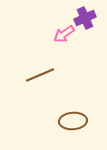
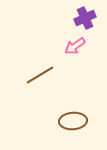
pink arrow: moved 11 px right, 12 px down
brown line: rotated 8 degrees counterclockwise
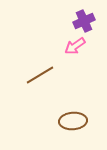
purple cross: moved 1 px left, 3 px down
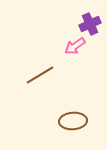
purple cross: moved 6 px right, 3 px down
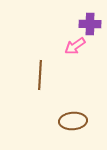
purple cross: rotated 25 degrees clockwise
brown line: rotated 56 degrees counterclockwise
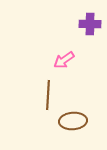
pink arrow: moved 11 px left, 14 px down
brown line: moved 8 px right, 20 px down
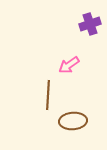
purple cross: rotated 20 degrees counterclockwise
pink arrow: moved 5 px right, 5 px down
